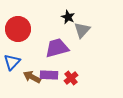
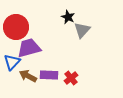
red circle: moved 2 px left, 2 px up
purple trapezoid: moved 28 px left
brown arrow: moved 4 px left, 1 px up
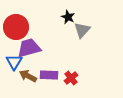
blue triangle: moved 2 px right; rotated 12 degrees counterclockwise
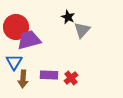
purple trapezoid: moved 8 px up
brown arrow: moved 5 px left, 3 px down; rotated 114 degrees counterclockwise
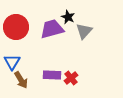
gray triangle: moved 2 px right, 1 px down
purple trapezoid: moved 23 px right, 11 px up
blue triangle: moved 2 px left
purple rectangle: moved 3 px right
brown arrow: moved 2 px left, 1 px down; rotated 36 degrees counterclockwise
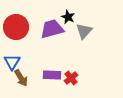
brown arrow: moved 2 px up
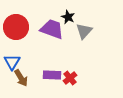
purple trapezoid: rotated 35 degrees clockwise
red cross: moved 1 px left
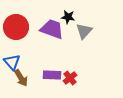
black star: rotated 16 degrees counterclockwise
blue triangle: rotated 12 degrees counterclockwise
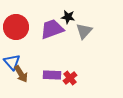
purple trapezoid: rotated 40 degrees counterclockwise
brown arrow: moved 4 px up
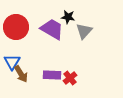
purple trapezoid: rotated 50 degrees clockwise
blue triangle: rotated 12 degrees clockwise
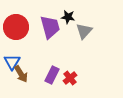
purple trapezoid: moved 2 px left, 2 px up; rotated 45 degrees clockwise
purple rectangle: rotated 66 degrees counterclockwise
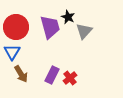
black star: rotated 16 degrees clockwise
blue triangle: moved 10 px up
